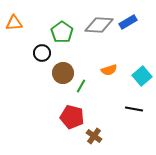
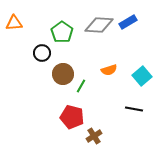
brown circle: moved 1 px down
brown cross: rotated 21 degrees clockwise
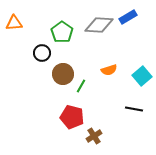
blue rectangle: moved 5 px up
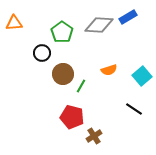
black line: rotated 24 degrees clockwise
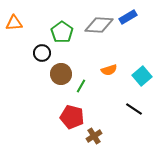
brown circle: moved 2 px left
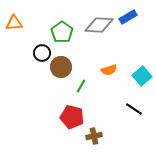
brown circle: moved 7 px up
brown cross: rotated 21 degrees clockwise
